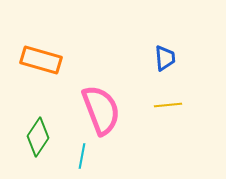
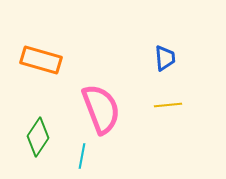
pink semicircle: moved 1 px up
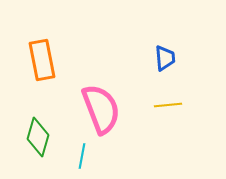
orange rectangle: moved 1 px right; rotated 63 degrees clockwise
green diamond: rotated 18 degrees counterclockwise
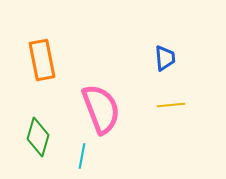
yellow line: moved 3 px right
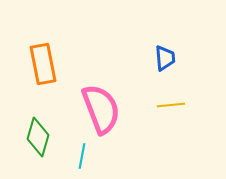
orange rectangle: moved 1 px right, 4 px down
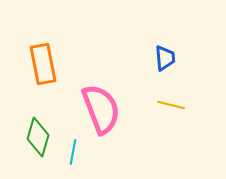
yellow line: rotated 20 degrees clockwise
cyan line: moved 9 px left, 4 px up
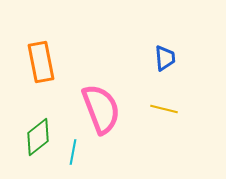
orange rectangle: moved 2 px left, 2 px up
yellow line: moved 7 px left, 4 px down
green diamond: rotated 36 degrees clockwise
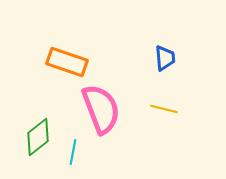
orange rectangle: moved 26 px right; rotated 60 degrees counterclockwise
